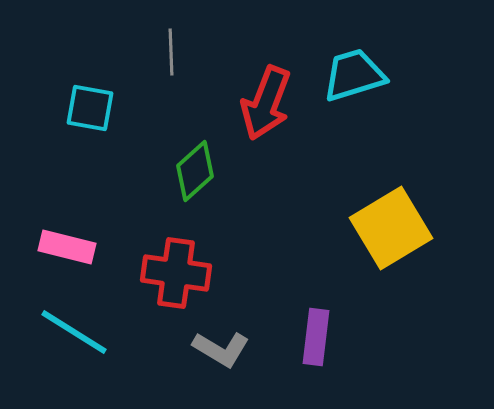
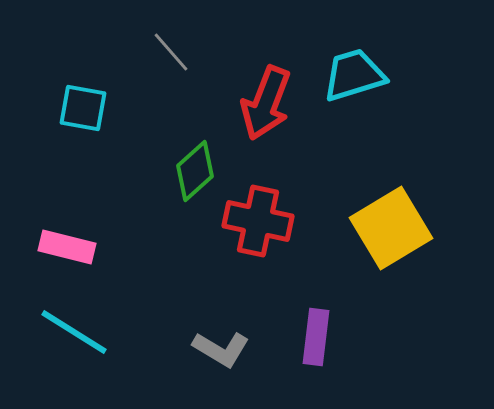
gray line: rotated 39 degrees counterclockwise
cyan square: moved 7 px left
red cross: moved 82 px right, 52 px up; rotated 4 degrees clockwise
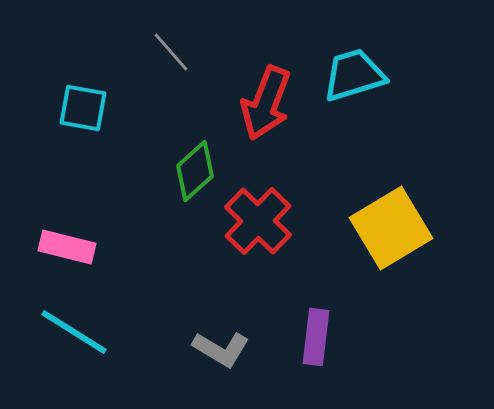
red cross: rotated 32 degrees clockwise
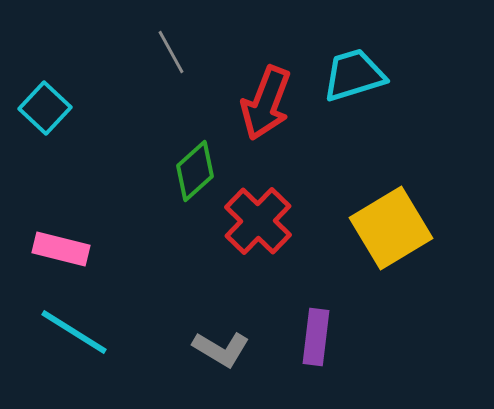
gray line: rotated 12 degrees clockwise
cyan square: moved 38 px left; rotated 33 degrees clockwise
pink rectangle: moved 6 px left, 2 px down
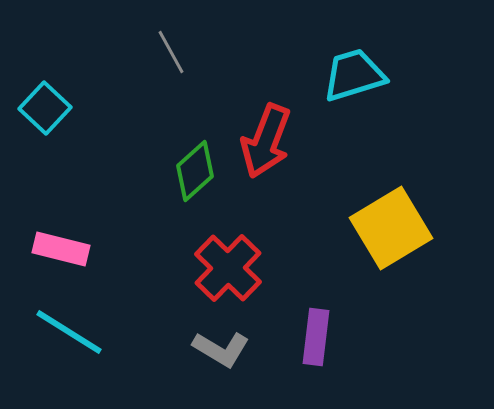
red arrow: moved 38 px down
red cross: moved 30 px left, 47 px down
cyan line: moved 5 px left
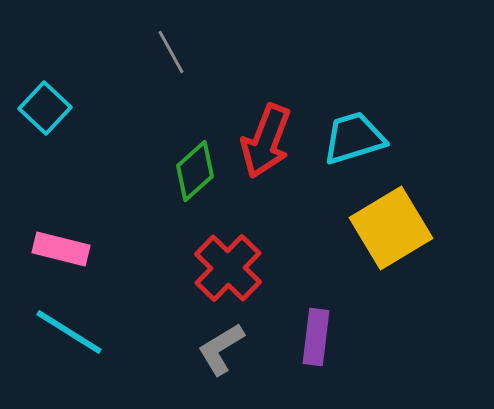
cyan trapezoid: moved 63 px down
gray L-shape: rotated 118 degrees clockwise
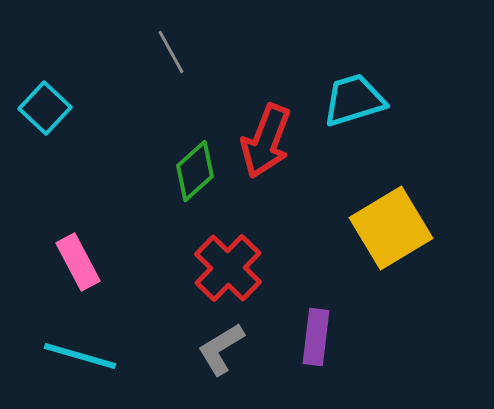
cyan trapezoid: moved 38 px up
pink rectangle: moved 17 px right, 13 px down; rotated 48 degrees clockwise
cyan line: moved 11 px right, 24 px down; rotated 16 degrees counterclockwise
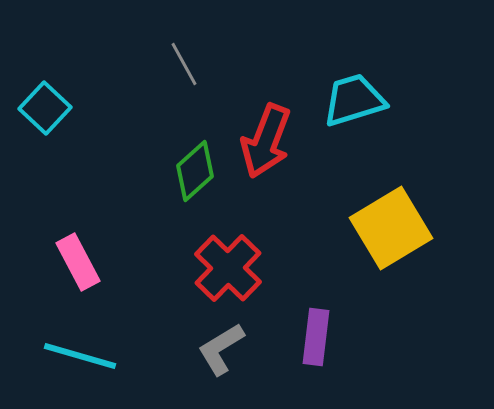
gray line: moved 13 px right, 12 px down
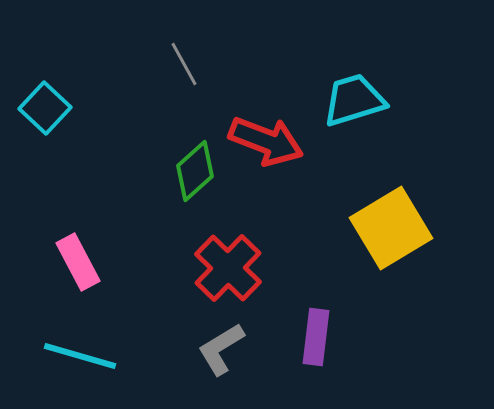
red arrow: rotated 90 degrees counterclockwise
